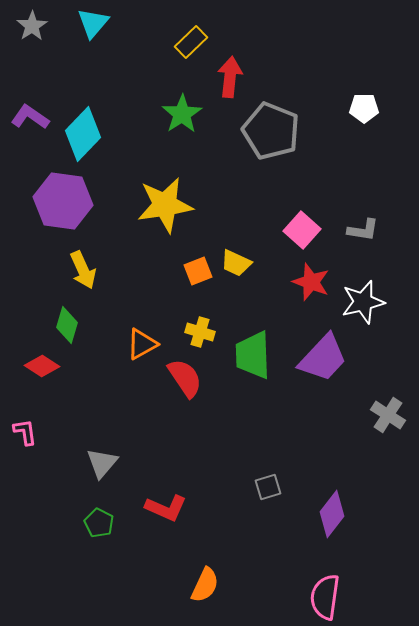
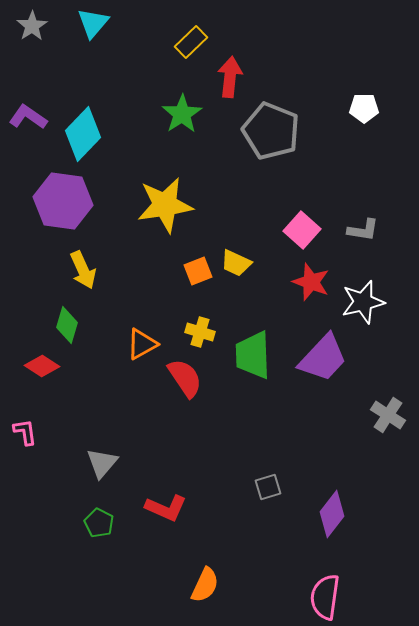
purple L-shape: moved 2 px left
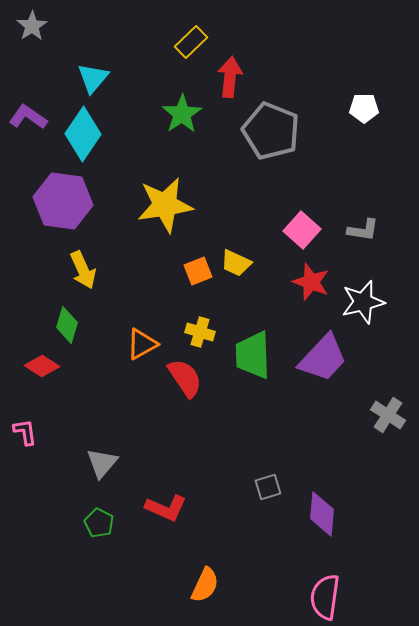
cyan triangle: moved 55 px down
cyan diamond: rotated 10 degrees counterclockwise
purple diamond: moved 10 px left; rotated 33 degrees counterclockwise
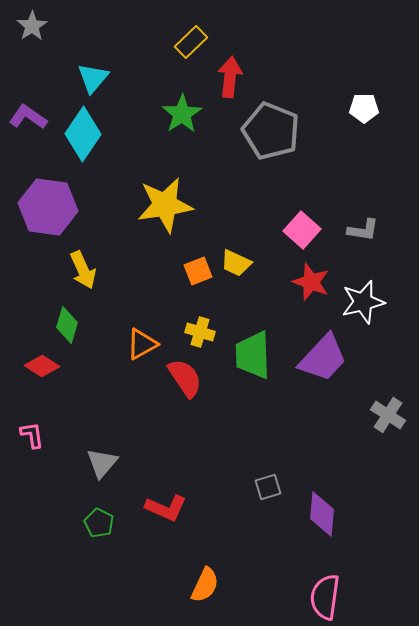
purple hexagon: moved 15 px left, 6 px down
pink L-shape: moved 7 px right, 3 px down
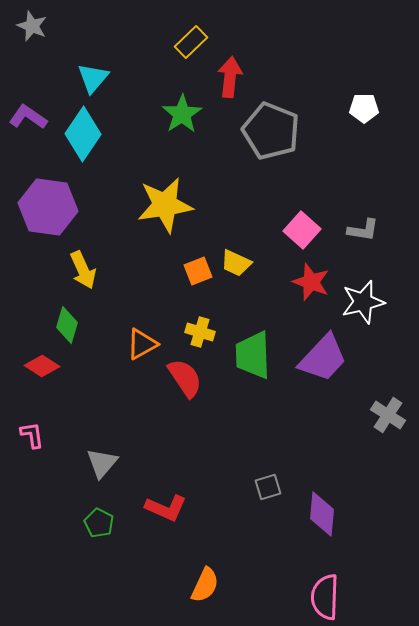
gray star: rotated 16 degrees counterclockwise
pink semicircle: rotated 6 degrees counterclockwise
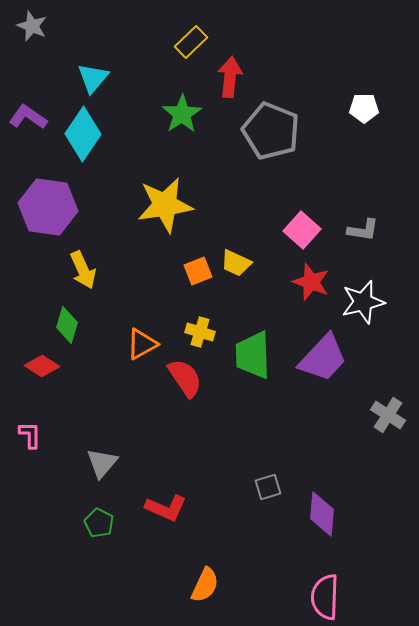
pink L-shape: moved 2 px left; rotated 8 degrees clockwise
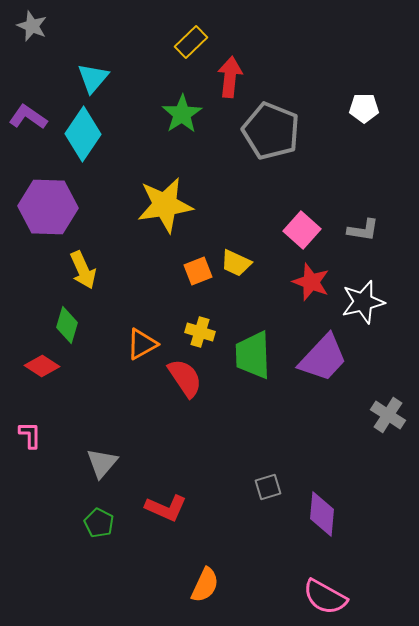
purple hexagon: rotated 6 degrees counterclockwise
pink semicircle: rotated 63 degrees counterclockwise
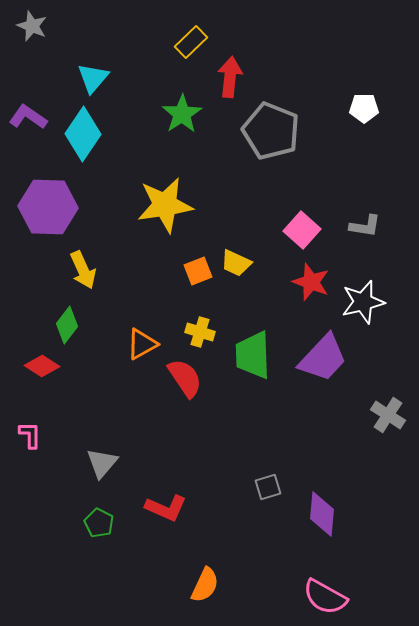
gray L-shape: moved 2 px right, 4 px up
green diamond: rotated 21 degrees clockwise
